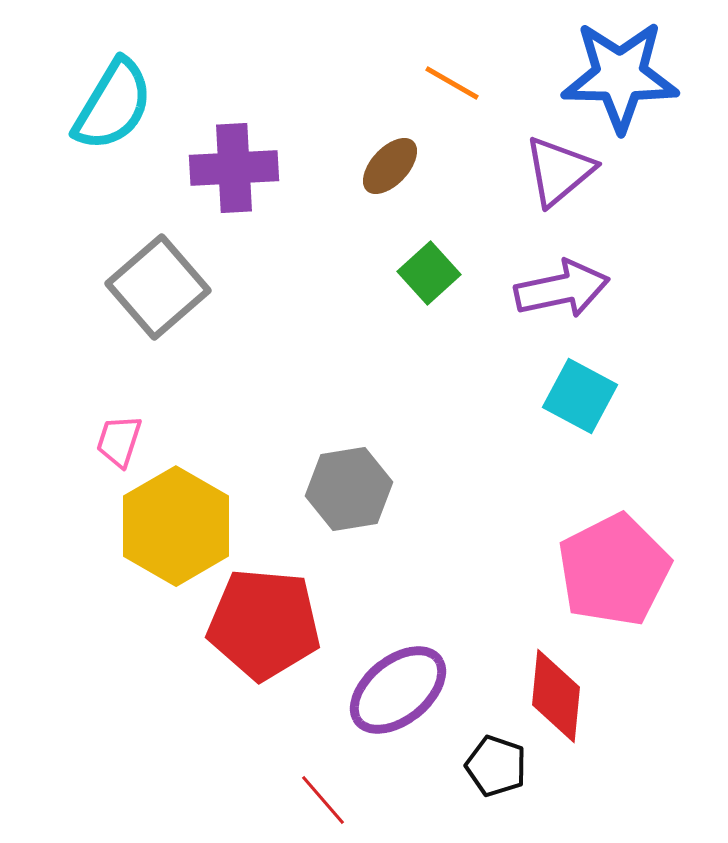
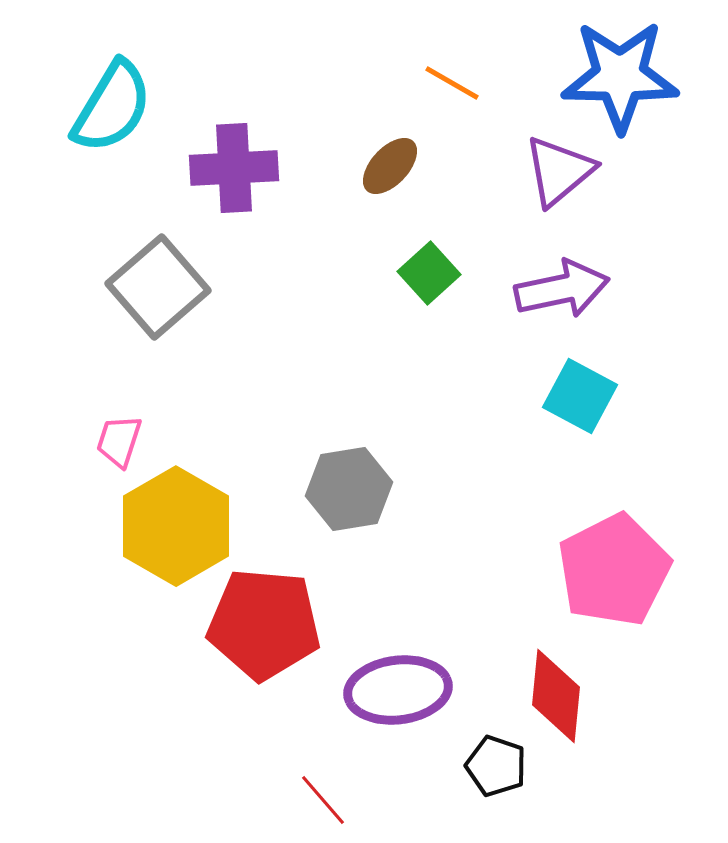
cyan semicircle: moved 1 px left, 2 px down
purple ellipse: rotated 32 degrees clockwise
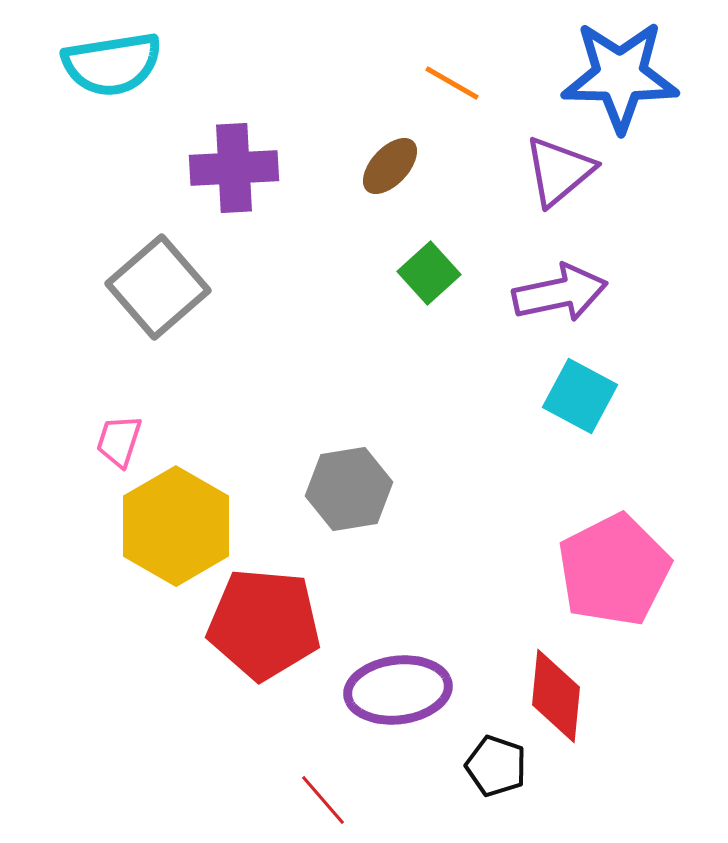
cyan semicircle: moved 43 px up; rotated 50 degrees clockwise
purple arrow: moved 2 px left, 4 px down
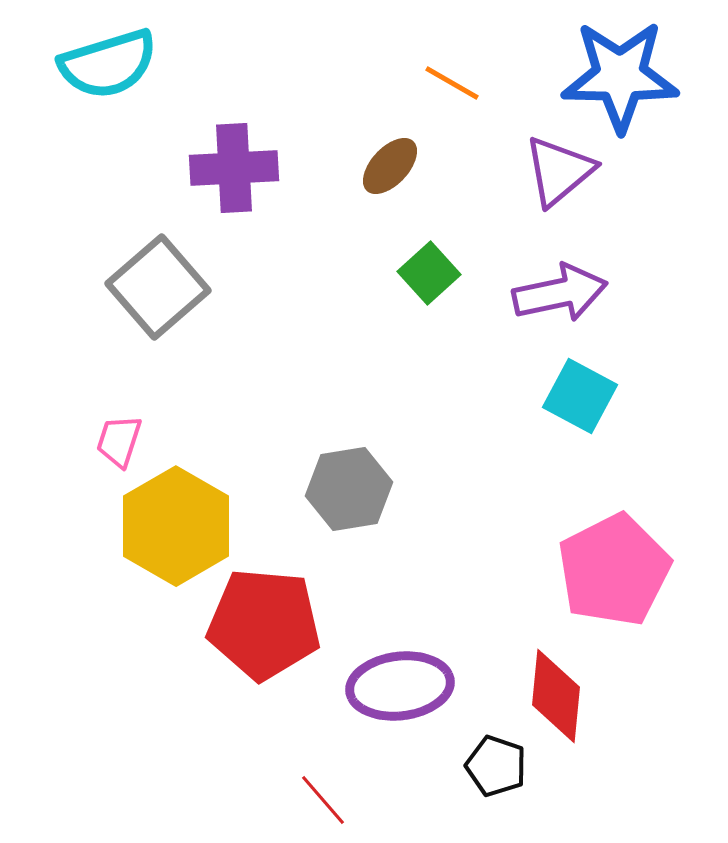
cyan semicircle: moved 4 px left; rotated 8 degrees counterclockwise
purple ellipse: moved 2 px right, 4 px up
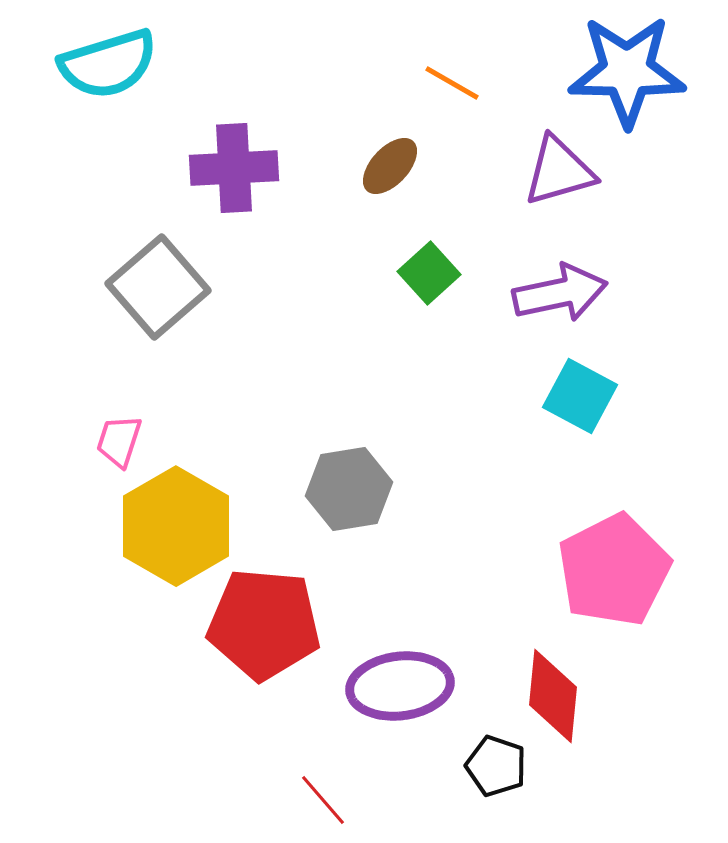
blue star: moved 7 px right, 5 px up
purple triangle: rotated 24 degrees clockwise
red diamond: moved 3 px left
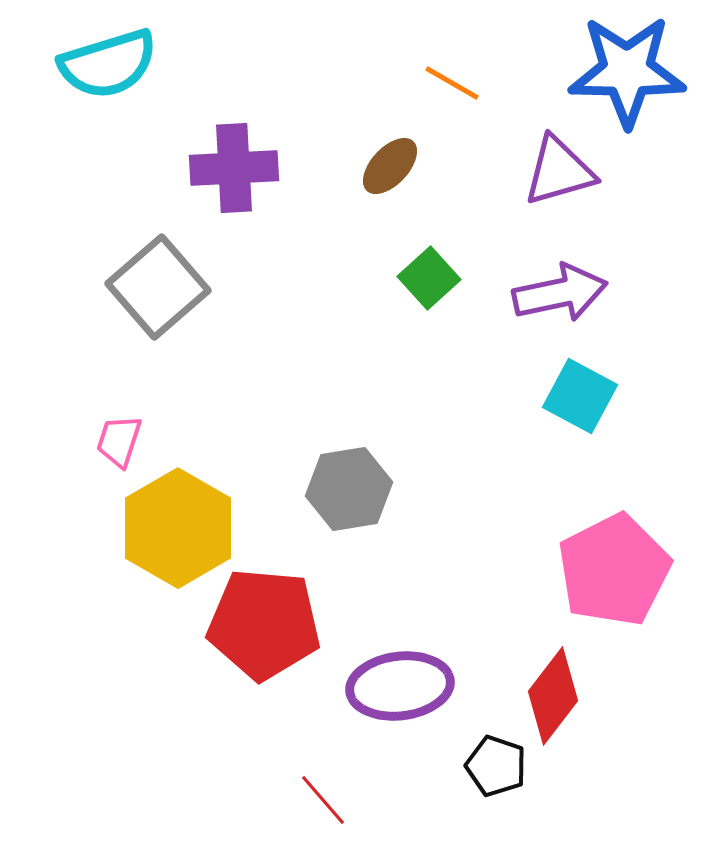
green square: moved 5 px down
yellow hexagon: moved 2 px right, 2 px down
red diamond: rotated 32 degrees clockwise
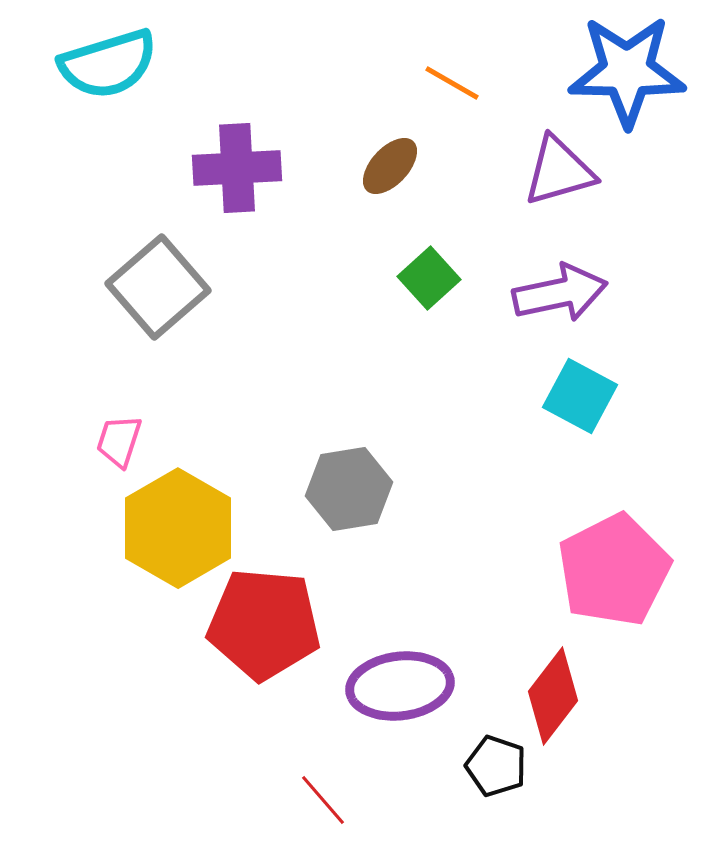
purple cross: moved 3 px right
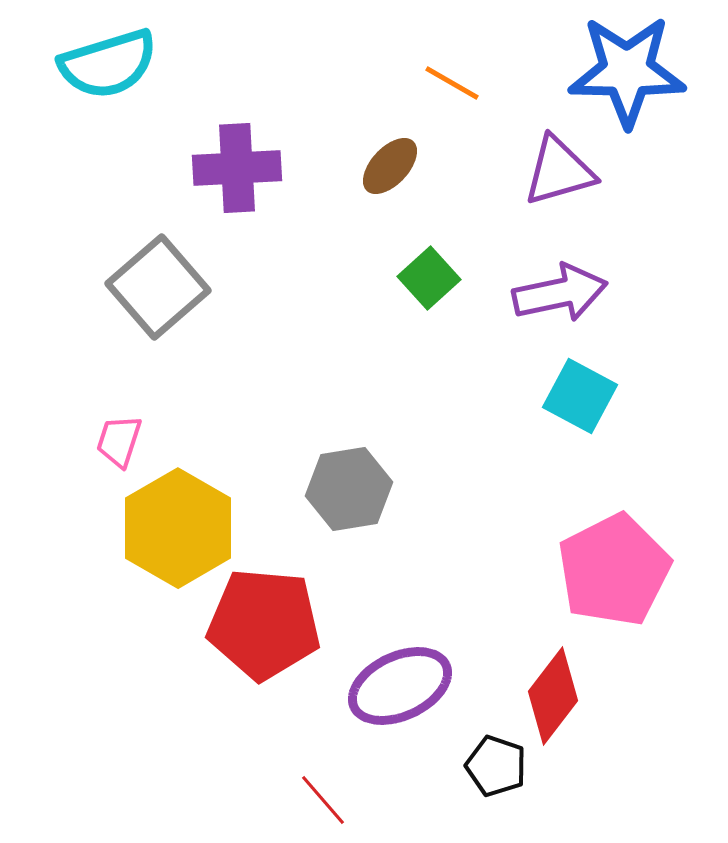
purple ellipse: rotated 18 degrees counterclockwise
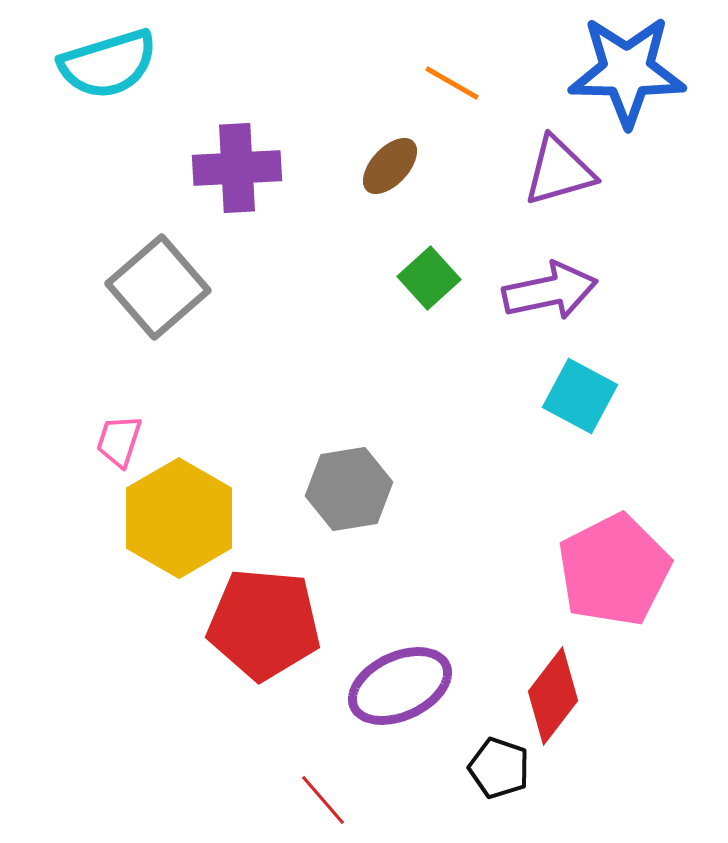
purple arrow: moved 10 px left, 2 px up
yellow hexagon: moved 1 px right, 10 px up
black pentagon: moved 3 px right, 2 px down
